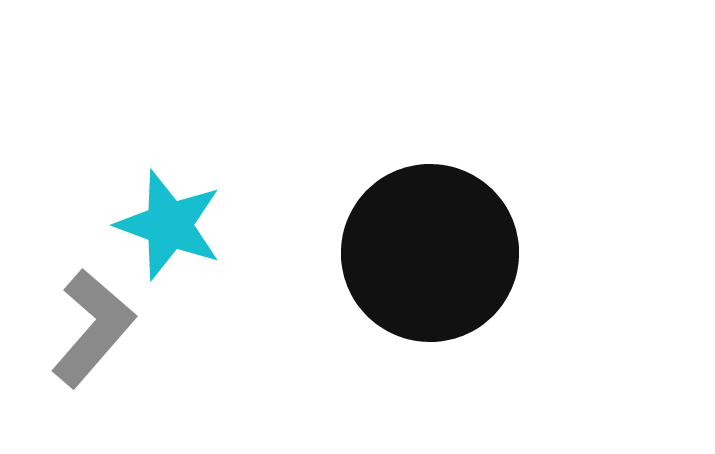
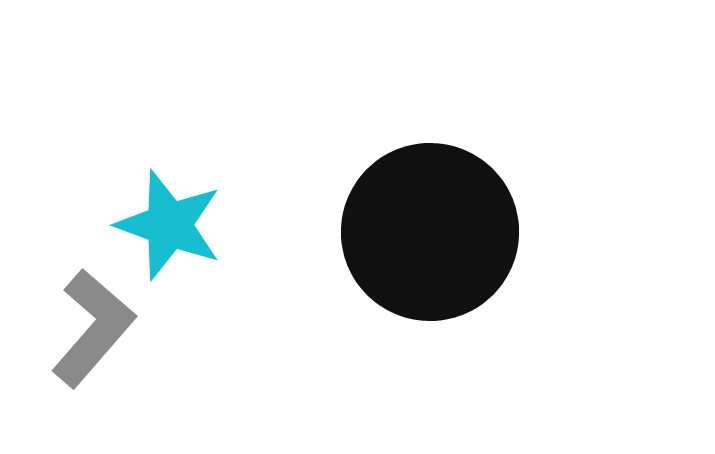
black circle: moved 21 px up
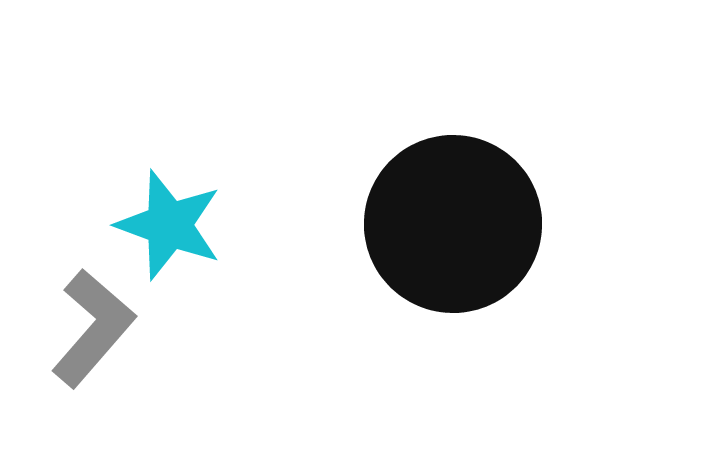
black circle: moved 23 px right, 8 px up
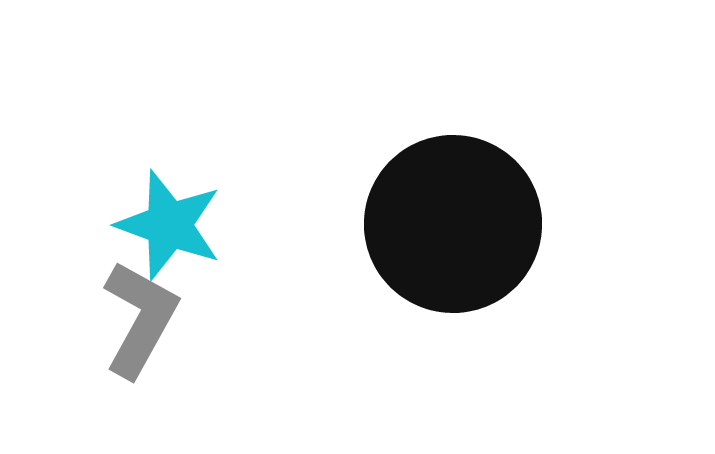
gray L-shape: moved 47 px right, 9 px up; rotated 12 degrees counterclockwise
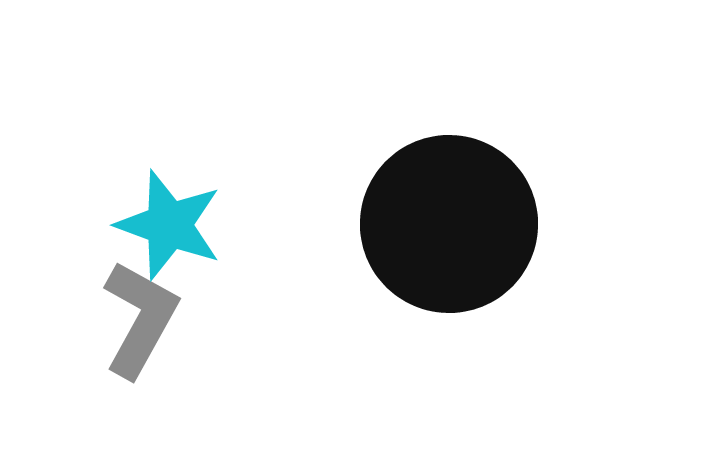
black circle: moved 4 px left
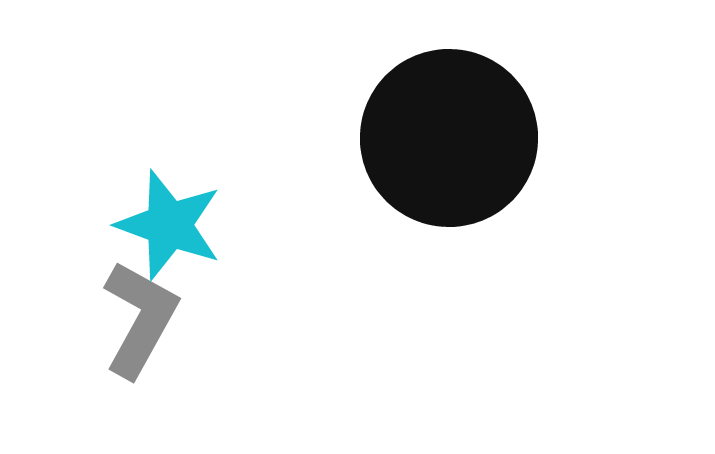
black circle: moved 86 px up
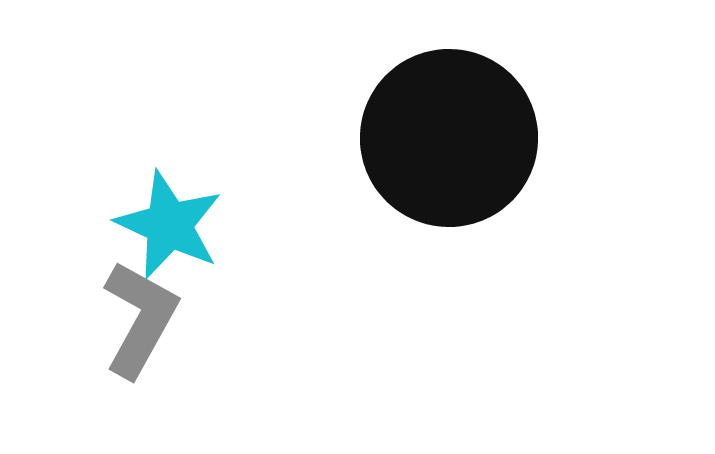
cyan star: rotated 5 degrees clockwise
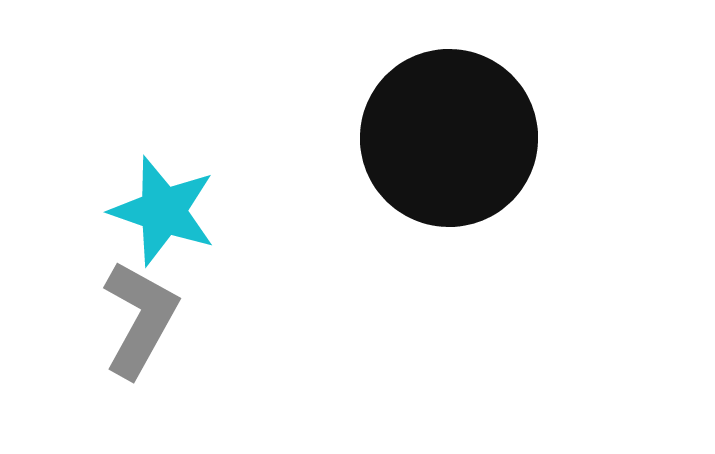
cyan star: moved 6 px left, 14 px up; rotated 6 degrees counterclockwise
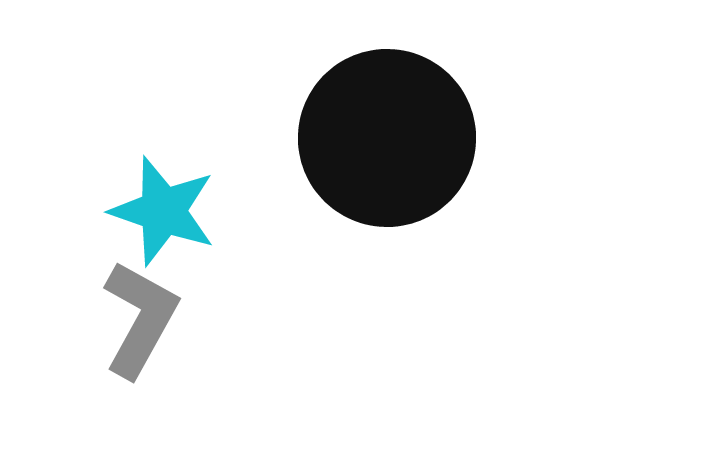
black circle: moved 62 px left
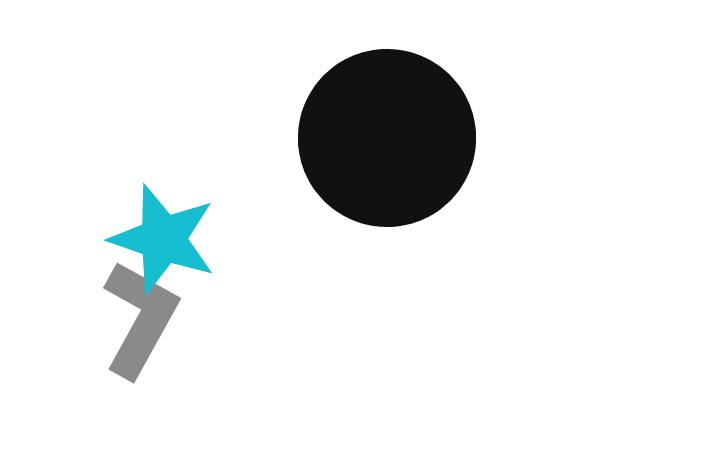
cyan star: moved 28 px down
